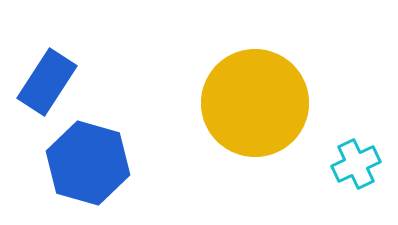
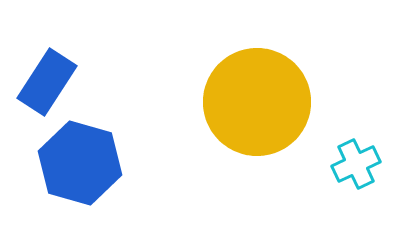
yellow circle: moved 2 px right, 1 px up
blue hexagon: moved 8 px left
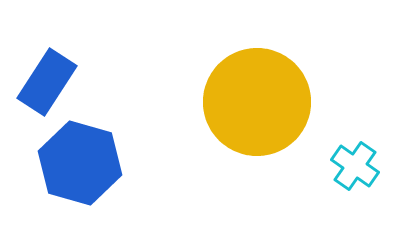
cyan cross: moved 1 px left, 2 px down; rotated 30 degrees counterclockwise
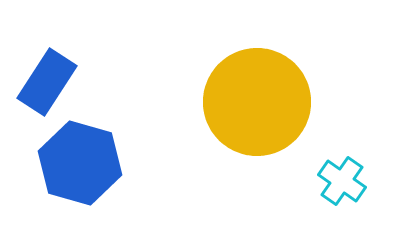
cyan cross: moved 13 px left, 15 px down
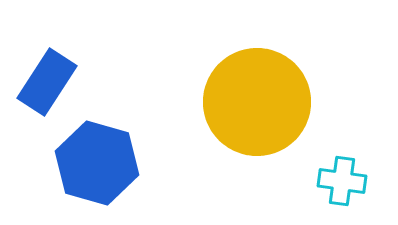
blue hexagon: moved 17 px right
cyan cross: rotated 27 degrees counterclockwise
